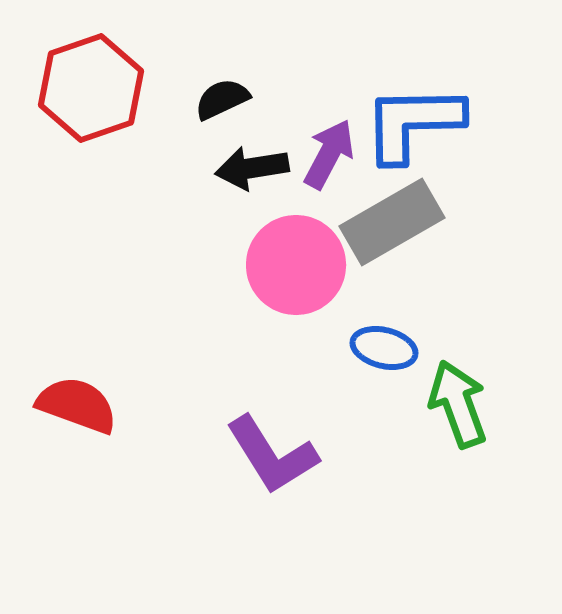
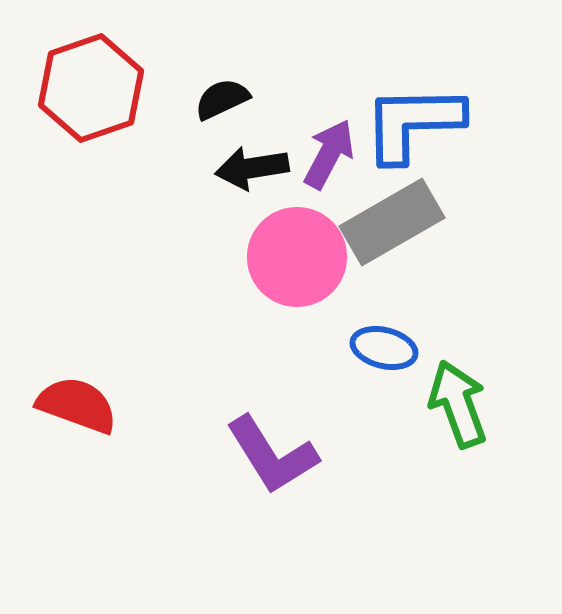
pink circle: moved 1 px right, 8 px up
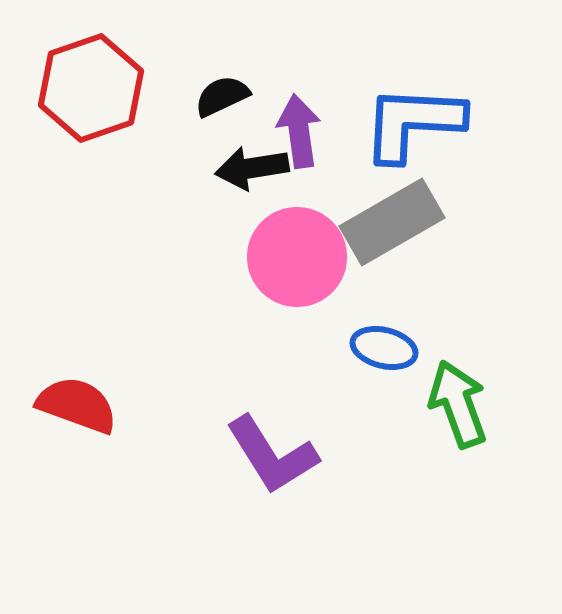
black semicircle: moved 3 px up
blue L-shape: rotated 4 degrees clockwise
purple arrow: moved 30 px left, 23 px up; rotated 36 degrees counterclockwise
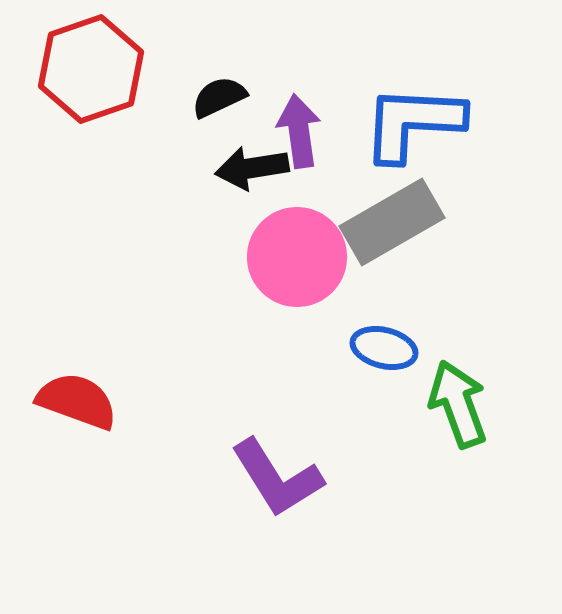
red hexagon: moved 19 px up
black semicircle: moved 3 px left, 1 px down
red semicircle: moved 4 px up
purple L-shape: moved 5 px right, 23 px down
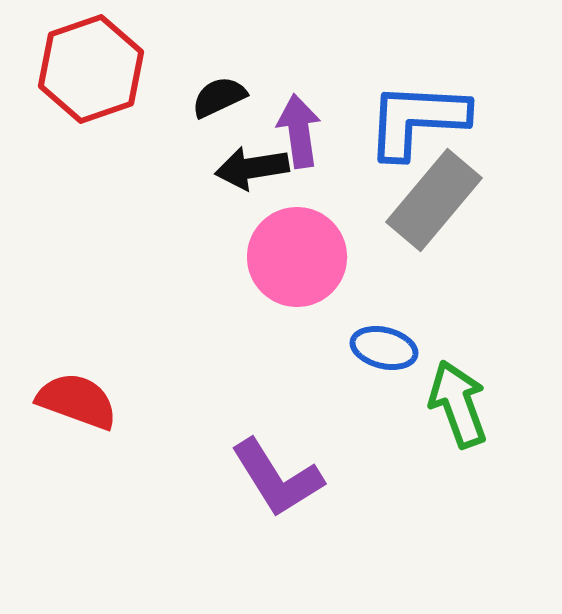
blue L-shape: moved 4 px right, 3 px up
gray rectangle: moved 42 px right, 22 px up; rotated 20 degrees counterclockwise
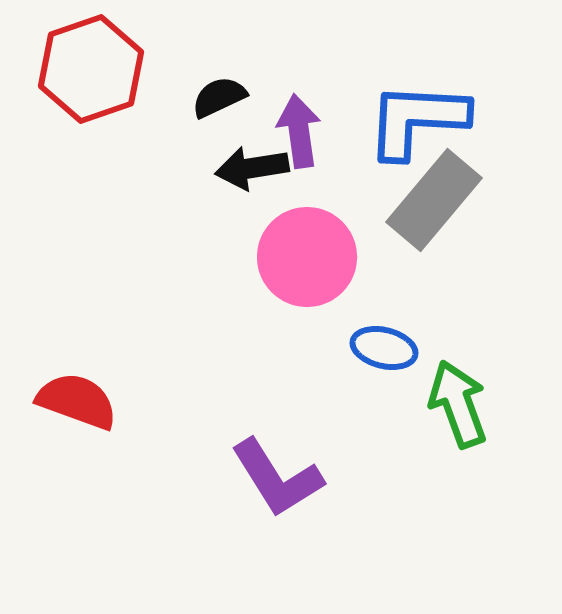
pink circle: moved 10 px right
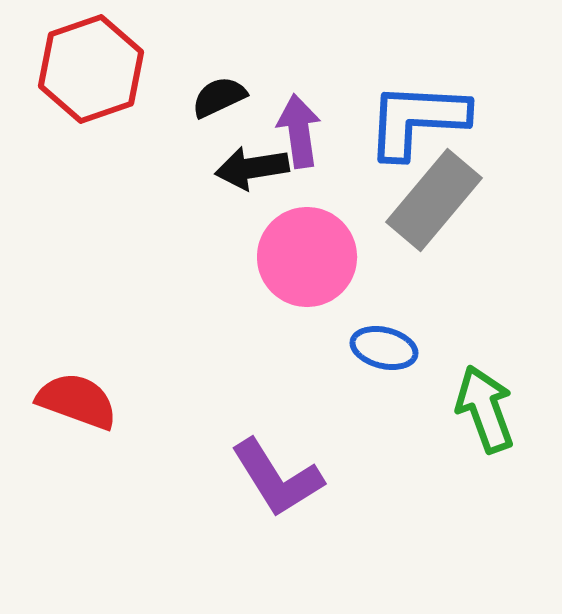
green arrow: moved 27 px right, 5 px down
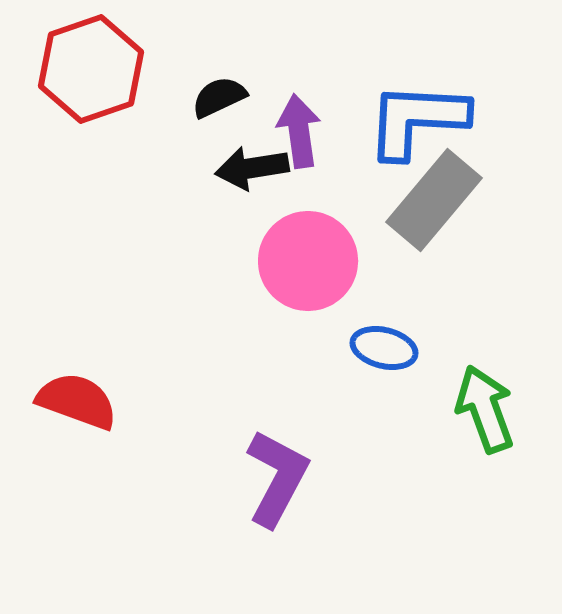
pink circle: moved 1 px right, 4 px down
purple L-shape: rotated 120 degrees counterclockwise
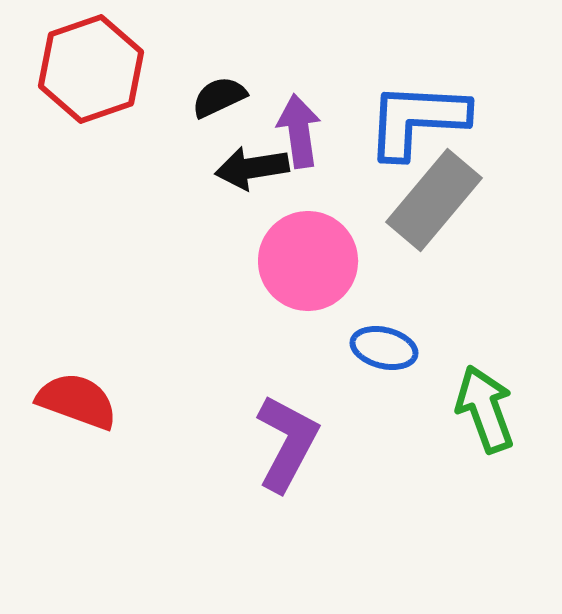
purple L-shape: moved 10 px right, 35 px up
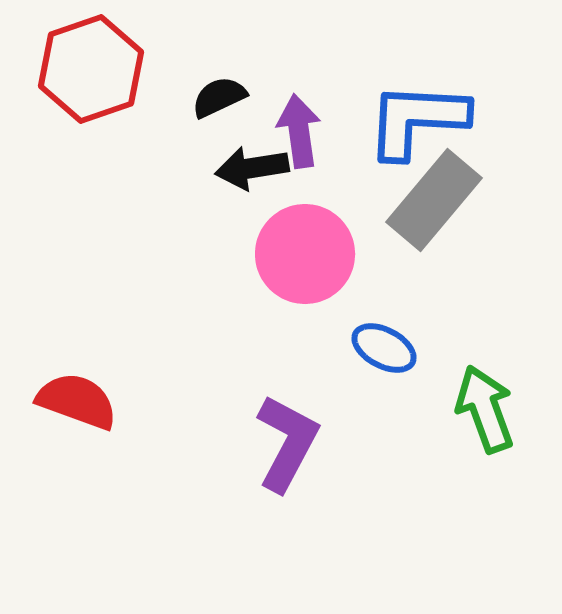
pink circle: moved 3 px left, 7 px up
blue ellipse: rotated 14 degrees clockwise
